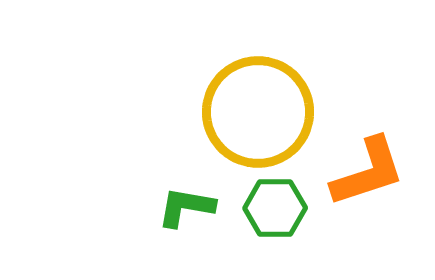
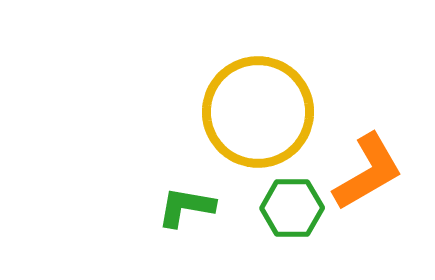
orange L-shape: rotated 12 degrees counterclockwise
green hexagon: moved 17 px right
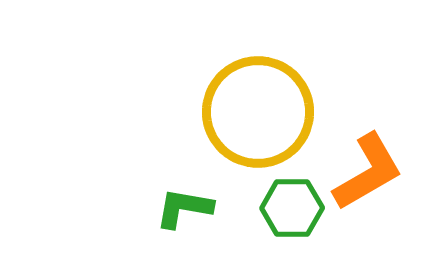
green L-shape: moved 2 px left, 1 px down
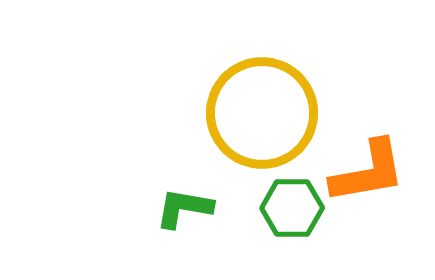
yellow circle: moved 4 px right, 1 px down
orange L-shape: rotated 20 degrees clockwise
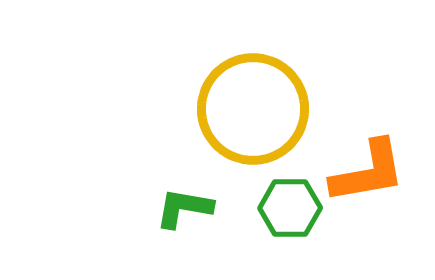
yellow circle: moved 9 px left, 4 px up
green hexagon: moved 2 px left
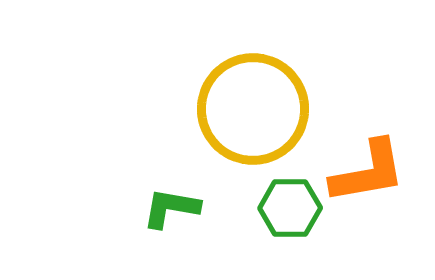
green L-shape: moved 13 px left
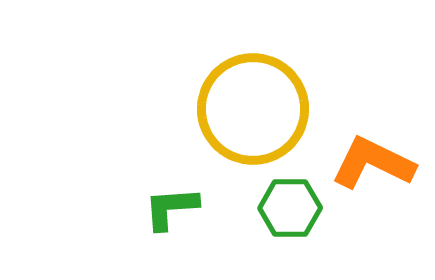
orange L-shape: moved 5 px right, 9 px up; rotated 144 degrees counterclockwise
green L-shape: rotated 14 degrees counterclockwise
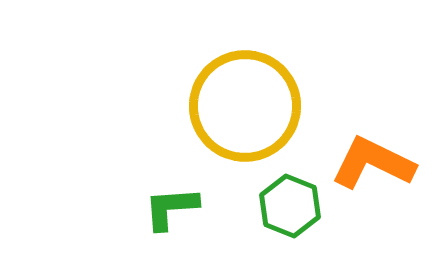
yellow circle: moved 8 px left, 3 px up
green hexagon: moved 2 px up; rotated 22 degrees clockwise
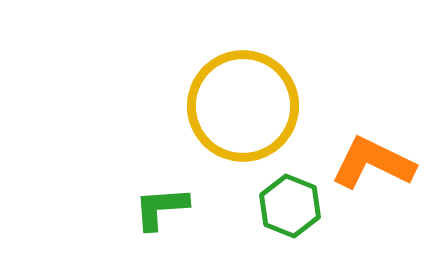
yellow circle: moved 2 px left
green L-shape: moved 10 px left
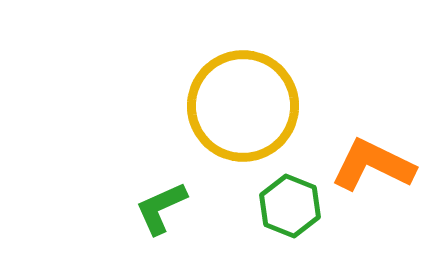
orange L-shape: moved 2 px down
green L-shape: rotated 20 degrees counterclockwise
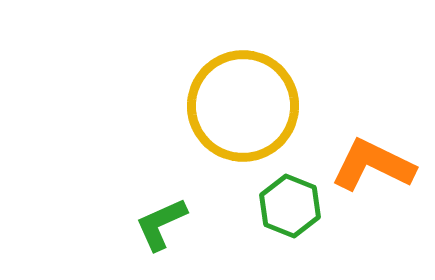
green L-shape: moved 16 px down
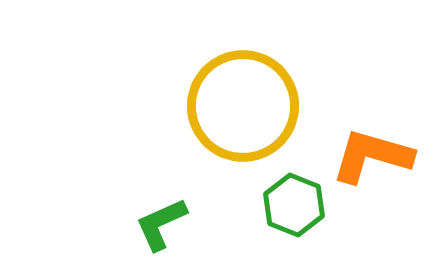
orange L-shape: moved 1 px left, 9 px up; rotated 10 degrees counterclockwise
green hexagon: moved 4 px right, 1 px up
